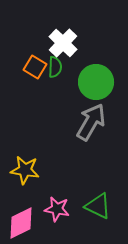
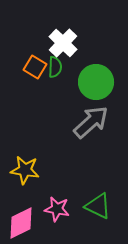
gray arrow: rotated 18 degrees clockwise
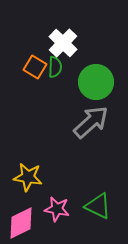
yellow star: moved 3 px right, 7 px down
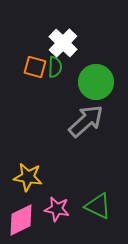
orange square: rotated 15 degrees counterclockwise
gray arrow: moved 5 px left, 1 px up
pink diamond: moved 3 px up
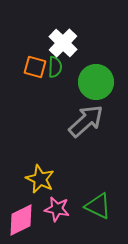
yellow star: moved 12 px right, 2 px down; rotated 16 degrees clockwise
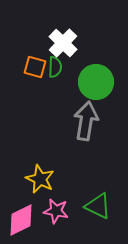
gray arrow: rotated 39 degrees counterclockwise
pink star: moved 1 px left, 2 px down
